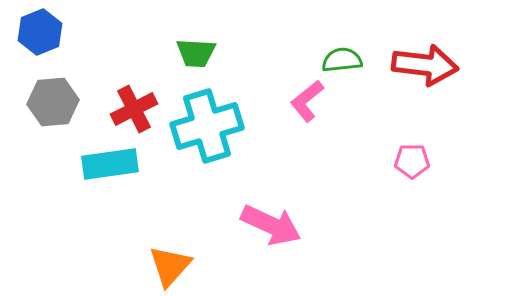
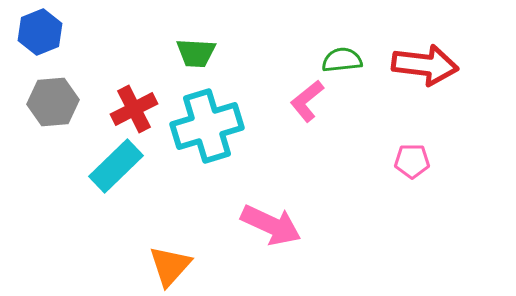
cyan rectangle: moved 6 px right, 2 px down; rotated 36 degrees counterclockwise
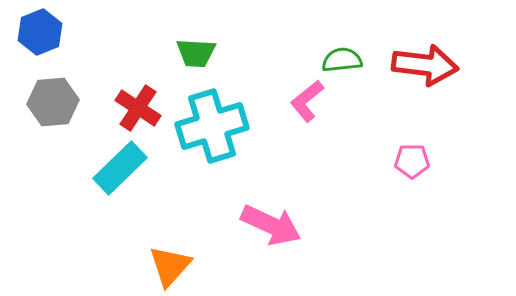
red cross: moved 4 px right, 1 px up; rotated 30 degrees counterclockwise
cyan cross: moved 5 px right
cyan rectangle: moved 4 px right, 2 px down
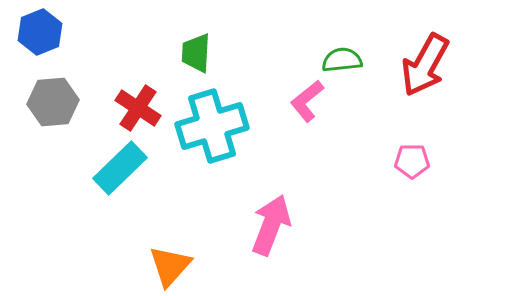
green trapezoid: rotated 90 degrees clockwise
red arrow: rotated 112 degrees clockwise
pink arrow: rotated 94 degrees counterclockwise
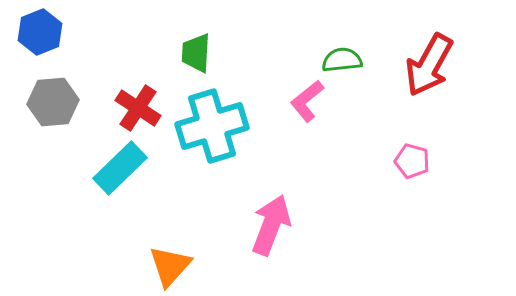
red arrow: moved 4 px right
pink pentagon: rotated 16 degrees clockwise
